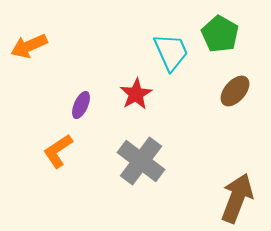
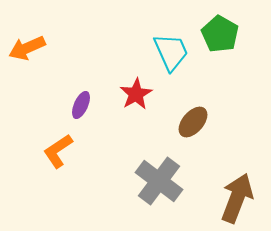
orange arrow: moved 2 px left, 2 px down
brown ellipse: moved 42 px left, 31 px down
gray cross: moved 18 px right, 20 px down
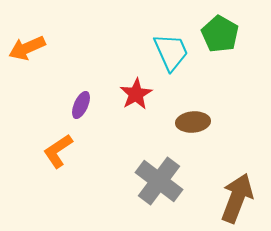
brown ellipse: rotated 44 degrees clockwise
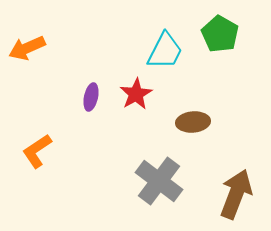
cyan trapezoid: moved 6 px left, 1 px up; rotated 51 degrees clockwise
purple ellipse: moved 10 px right, 8 px up; rotated 12 degrees counterclockwise
orange L-shape: moved 21 px left
brown arrow: moved 1 px left, 4 px up
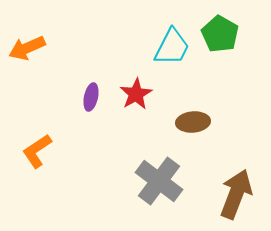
cyan trapezoid: moved 7 px right, 4 px up
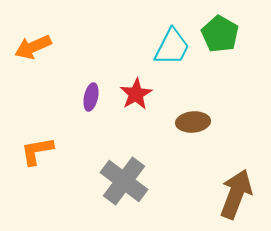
orange arrow: moved 6 px right, 1 px up
orange L-shape: rotated 24 degrees clockwise
gray cross: moved 35 px left
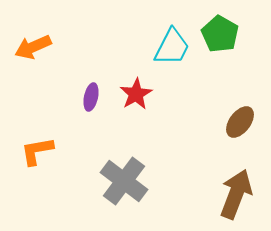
brown ellipse: moved 47 px right; rotated 48 degrees counterclockwise
